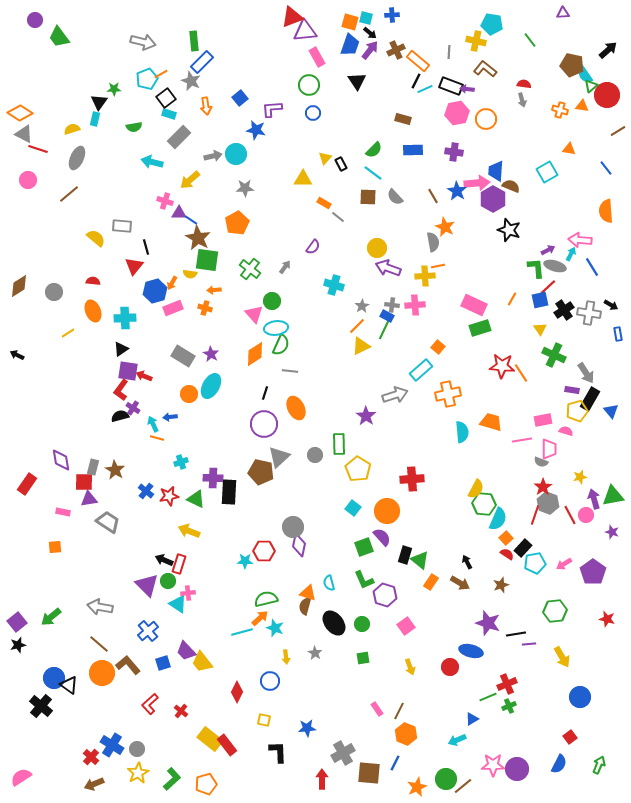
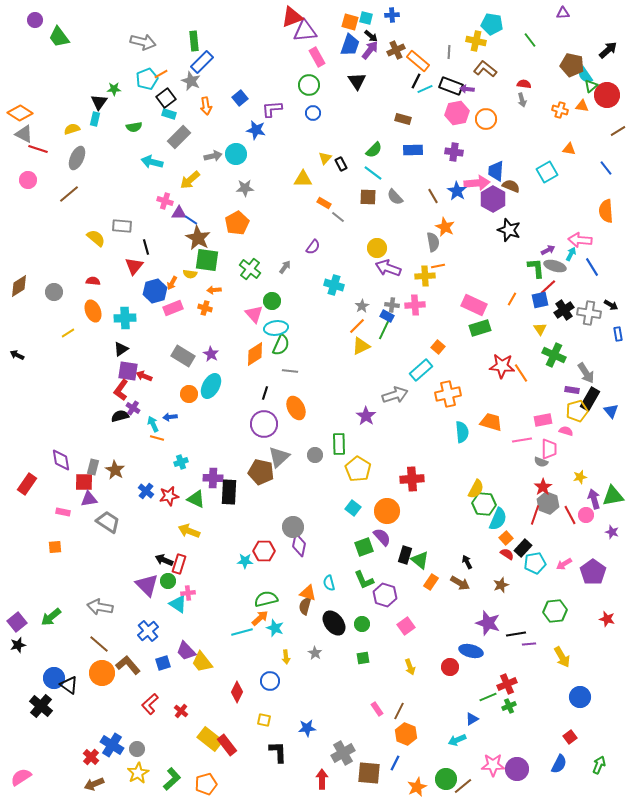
black arrow at (370, 33): moved 1 px right, 3 px down
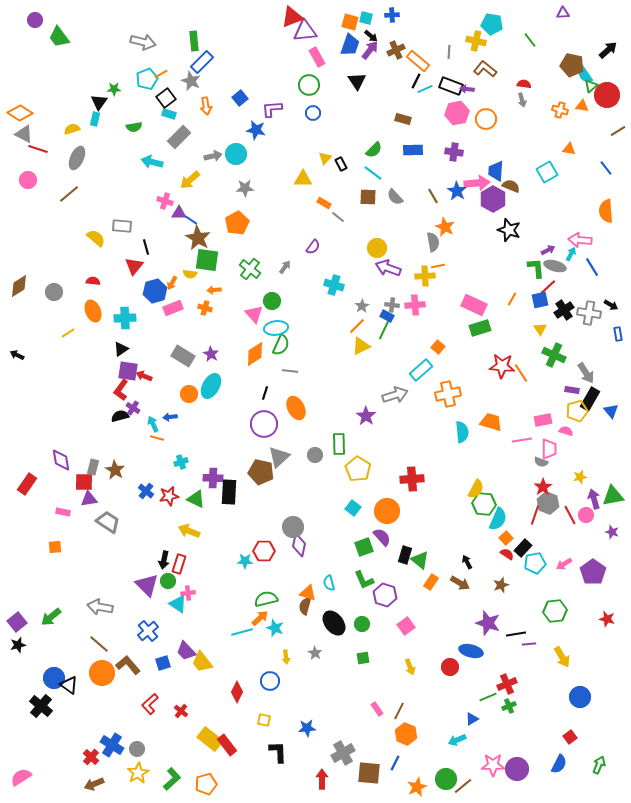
black arrow at (164, 560): rotated 102 degrees counterclockwise
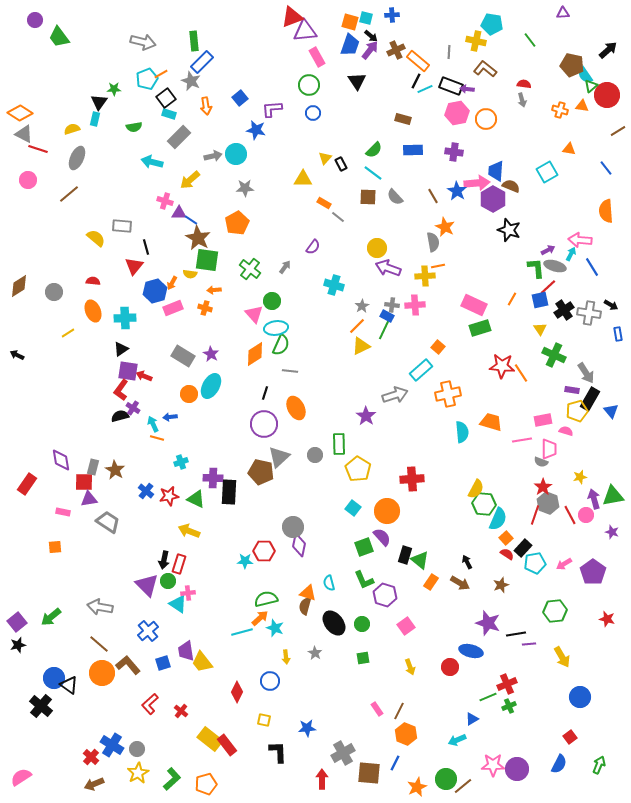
purple trapezoid at (186, 651): rotated 35 degrees clockwise
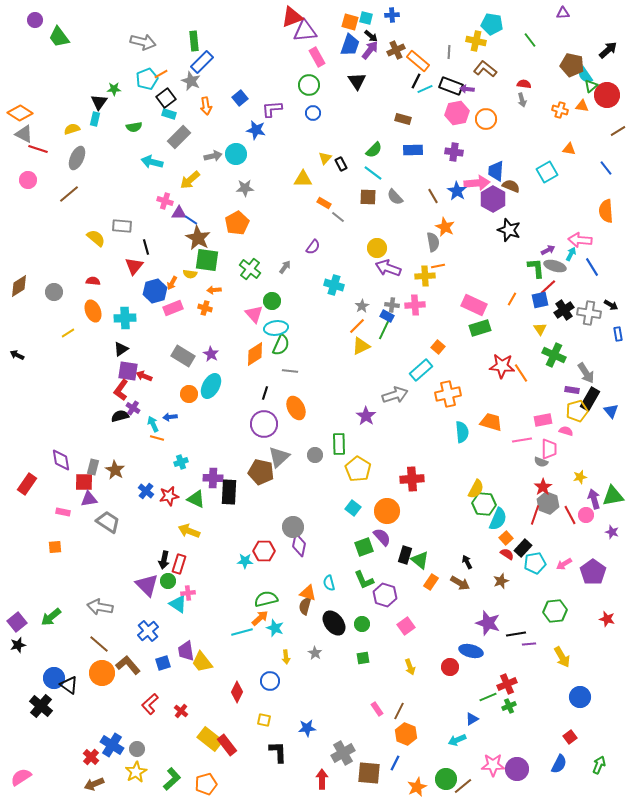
brown star at (501, 585): moved 4 px up
yellow star at (138, 773): moved 2 px left, 1 px up
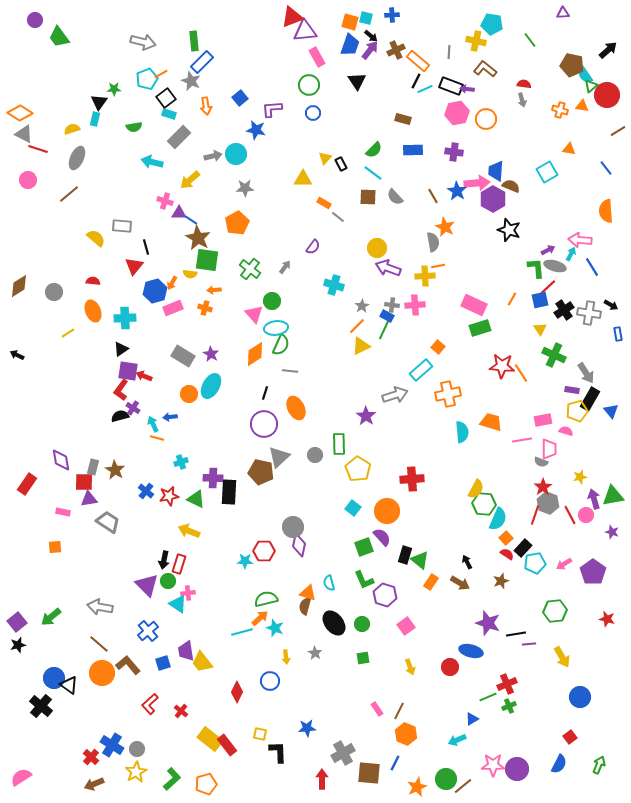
yellow square at (264, 720): moved 4 px left, 14 px down
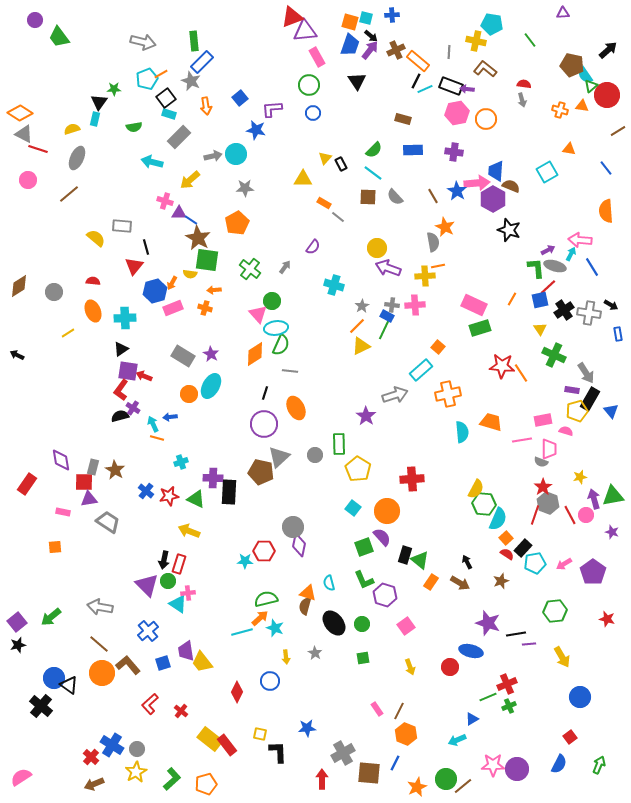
pink triangle at (254, 314): moved 4 px right
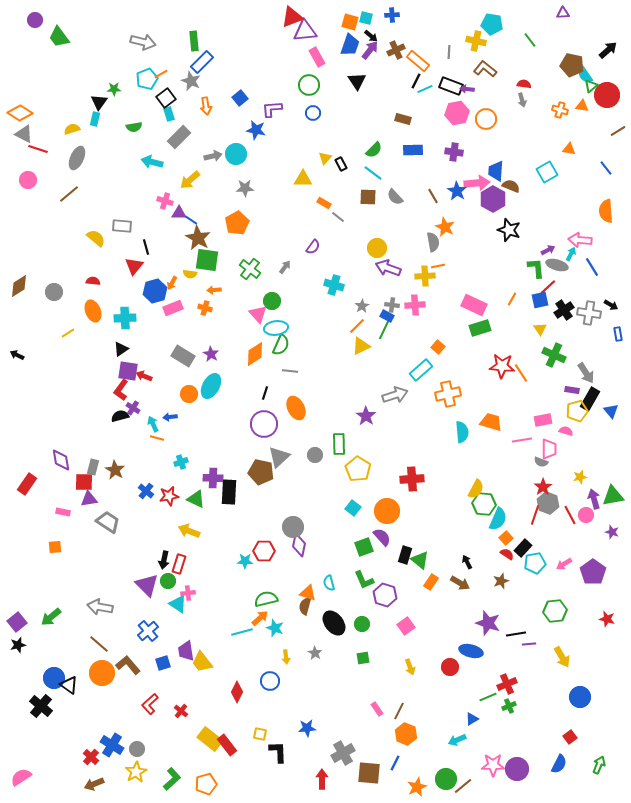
cyan rectangle at (169, 114): rotated 56 degrees clockwise
gray ellipse at (555, 266): moved 2 px right, 1 px up
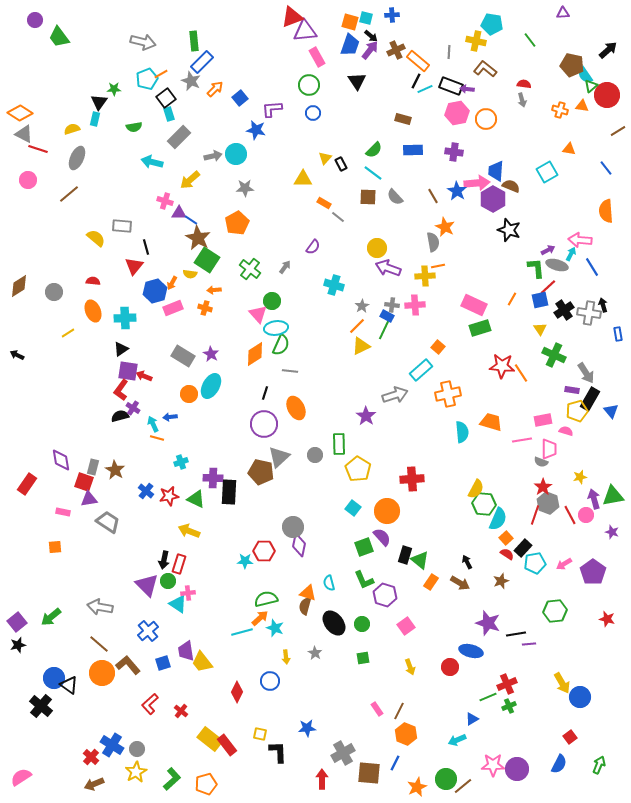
orange arrow at (206, 106): moved 9 px right, 17 px up; rotated 126 degrees counterclockwise
green square at (207, 260): rotated 25 degrees clockwise
black arrow at (611, 305): moved 8 px left; rotated 136 degrees counterclockwise
red square at (84, 482): rotated 18 degrees clockwise
yellow arrow at (562, 657): moved 26 px down
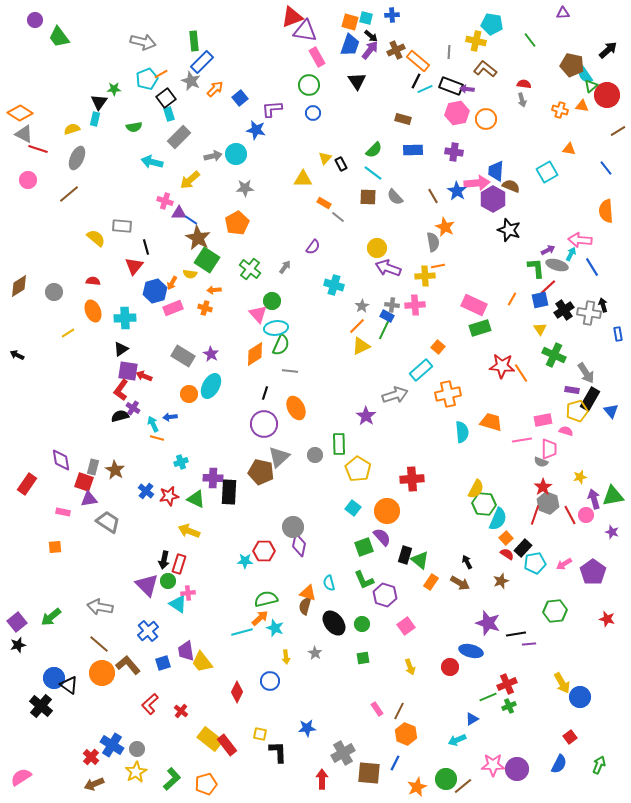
purple triangle at (305, 31): rotated 15 degrees clockwise
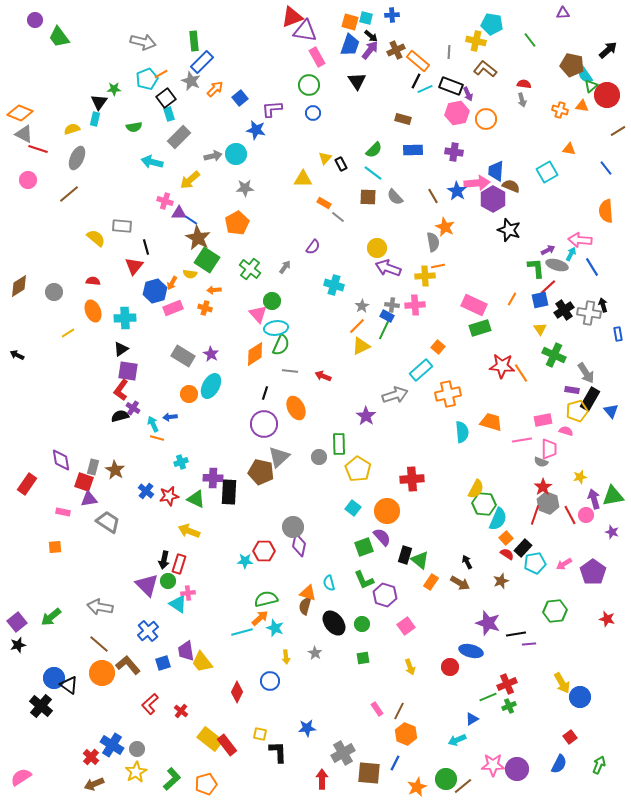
purple arrow at (467, 89): moved 1 px right, 5 px down; rotated 120 degrees counterclockwise
orange diamond at (20, 113): rotated 10 degrees counterclockwise
red arrow at (144, 376): moved 179 px right
gray circle at (315, 455): moved 4 px right, 2 px down
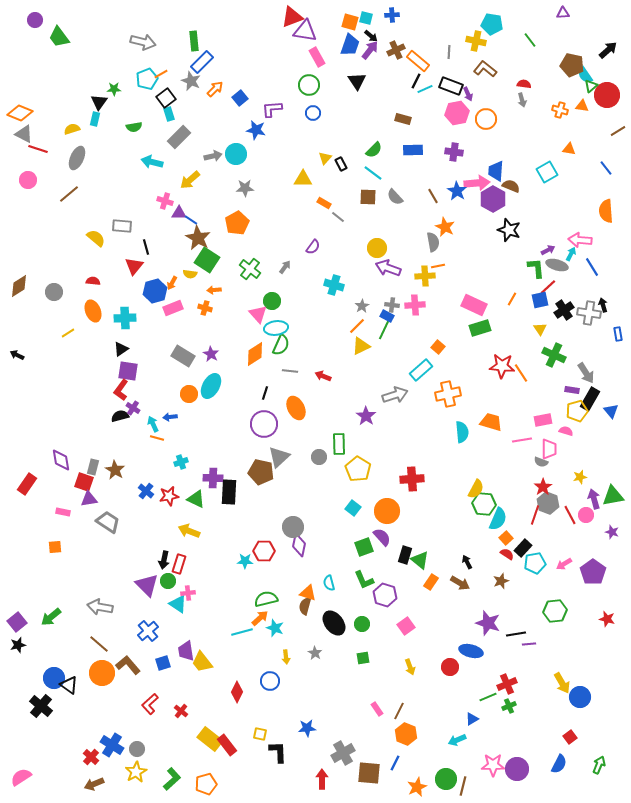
brown line at (463, 786): rotated 36 degrees counterclockwise
